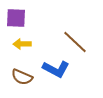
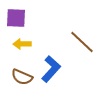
brown line: moved 7 px right
blue L-shape: moved 5 px left; rotated 76 degrees counterclockwise
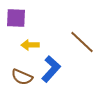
yellow arrow: moved 8 px right, 1 px down
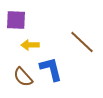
purple square: moved 2 px down
blue L-shape: rotated 56 degrees counterclockwise
brown semicircle: moved 1 px right; rotated 25 degrees clockwise
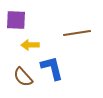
brown line: moved 5 px left, 9 px up; rotated 52 degrees counterclockwise
blue L-shape: moved 1 px right, 1 px up
